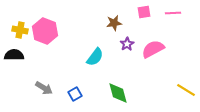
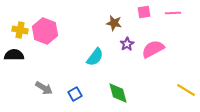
brown star: rotated 21 degrees clockwise
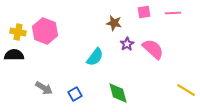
yellow cross: moved 2 px left, 2 px down
pink semicircle: rotated 70 degrees clockwise
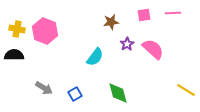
pink square: moved 3 px down
brown star: moved 3 px left, 1 px up; rotated 21 degrees counterclockwise
yellow cross: moved 1 px left, 3 px up
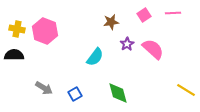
pink square: rotated 24 degrees counterclockwise
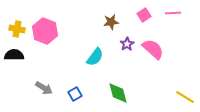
yellow line: moved 1 px left, 7 px down
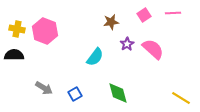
yellow line: moved 4 px left, 1 px down
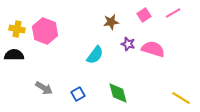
pink line: rotated 28 degrees counterclockwise
purple star: moved 1 px right; rotated 24 degrees counterclockwise
pink semicircle: rotated 25 degrees counterclockwise
cyan semicircle: moved 2 px up
blue square: moved 3 px right
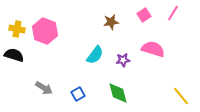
pink line: rotated 28 degrees counterclockwise
purple star: moved 5 px left, 16 px down; rotated 24 degrees counterclockwise
black semicircle: rotated 18 degrees clockwise
yellow line: moved 2 px up; rotated 18 degrees clockwise
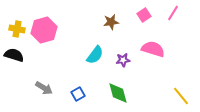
pink hexagon: moved 1 px left, 1 px up; rotated 25 degrees clockwise
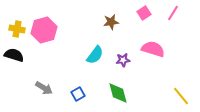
pink square: moved 2 px up
